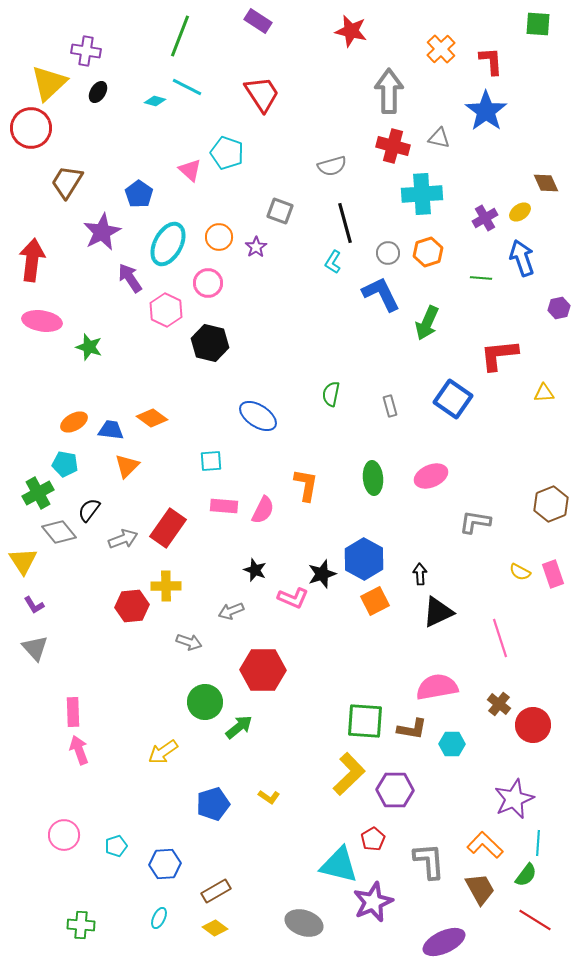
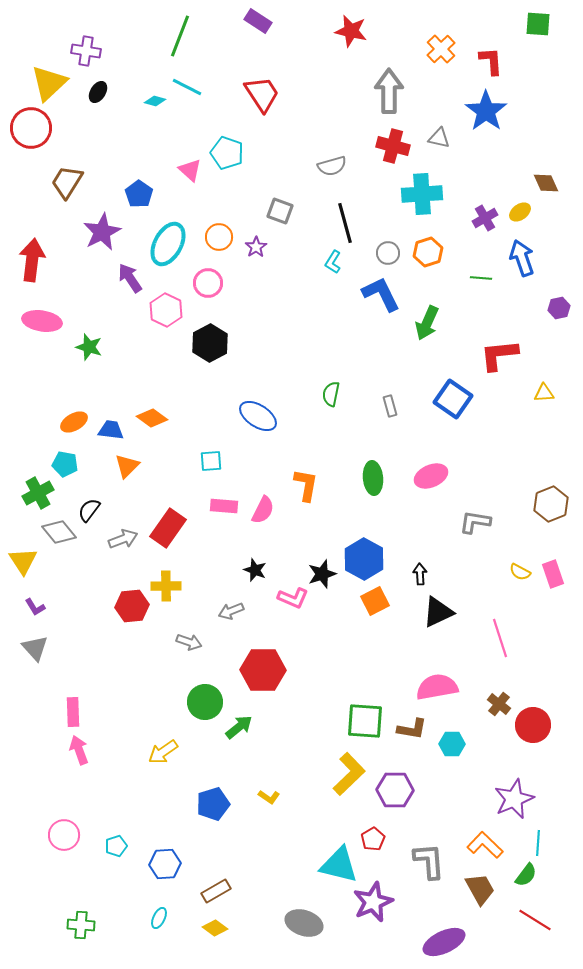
black hexagon at (210, 343): rotated 18 degrees clockwise
purple L-shape at (34, 605): moved 1 px right, 2 px down
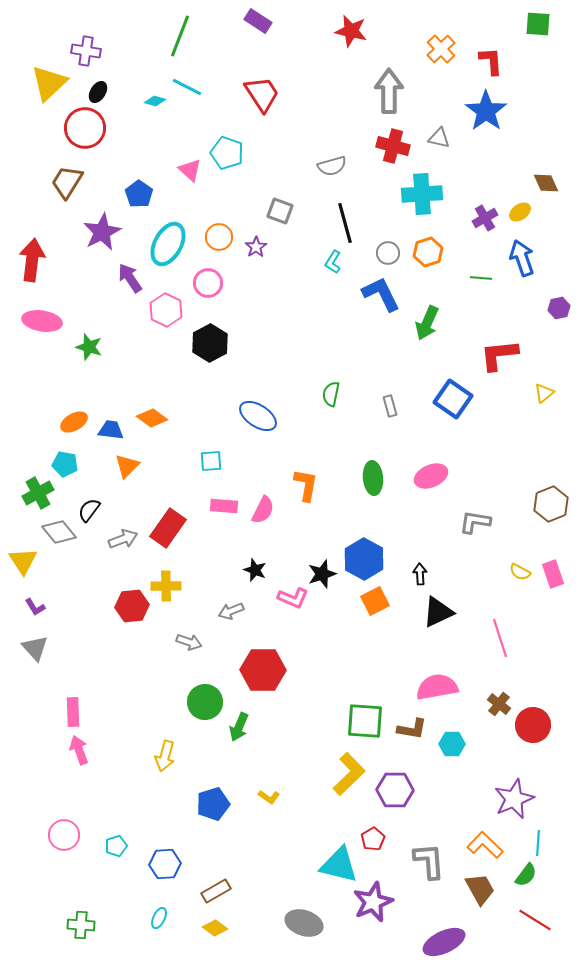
red circle at (31, 128): moved 54 px right
yellow triangle at (544, 393): rotated 35 degrees counterclockwise
green arrow at (239, 727): rotated 152 degrees clockwise
yellow arrow at (163, 752): moved 2 px right, 4 px down; rotated 40 degrees counterclockwise
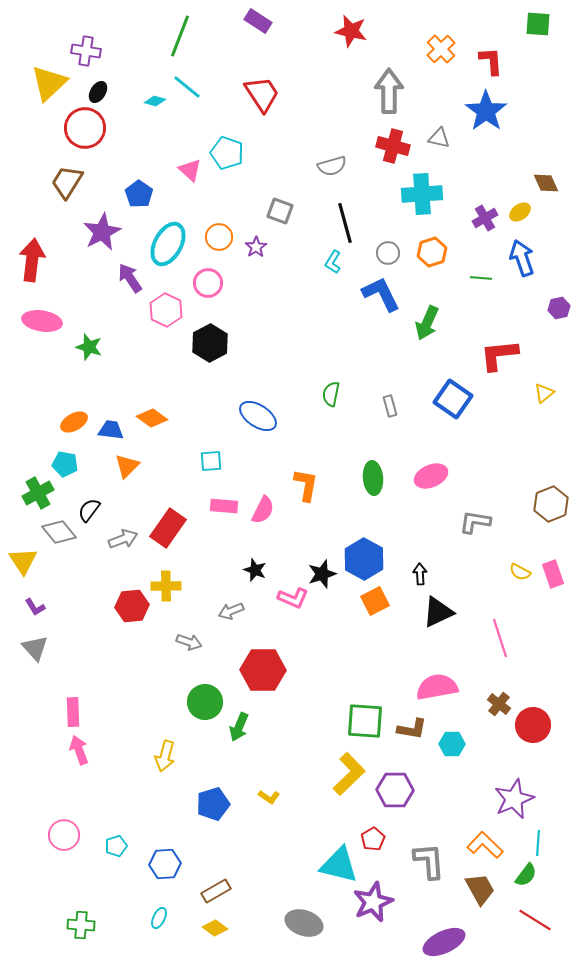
cyan line at (187, 87): rotated 12 degrees clockwise
orange hexagon at (428, 252): moved 4 px right
